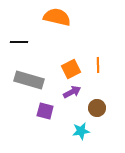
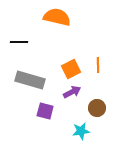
gray rectangle: moved 1 px right
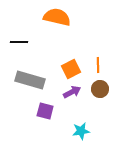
brown circle: moved 3 px right, 19 px up
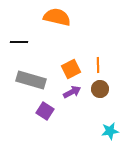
gray rectangle: moved 1 px right
purple square: rotated 18 degrees clockwise
cyan star: moved 29 px right
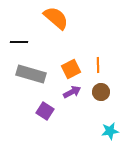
orange semicircle: moved 1 px left, 1 px down; rotated 28 degrees clockwise
gray rectangle: moved 6 px up
brown circle: moved 1 px right, 3 px down
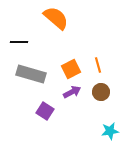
orange line: rotated 14 degrees counterclockwise
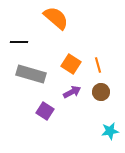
orange square: moved 5 px up; rotated 30 degrees counterclockwise
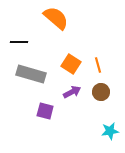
purple square: rotated 18 degrees counterclockwise
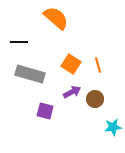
gray rectangle: moved 1 px left
brown circle: moved 6 px left, 7 px down
cyan star: moved 3 px right, 4 px up
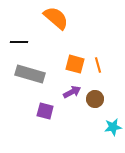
orange square: moved 4 px right; rotated 18 degrees counterclockwise
